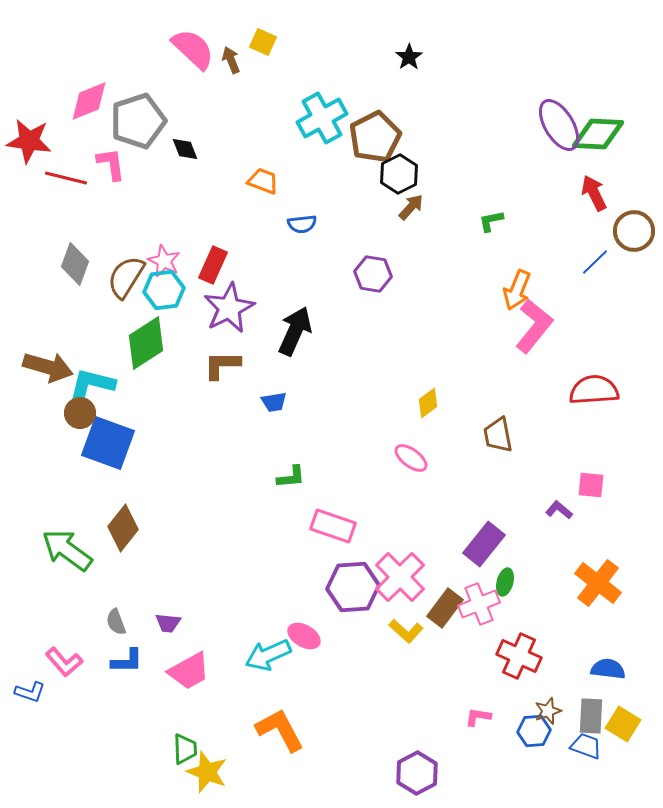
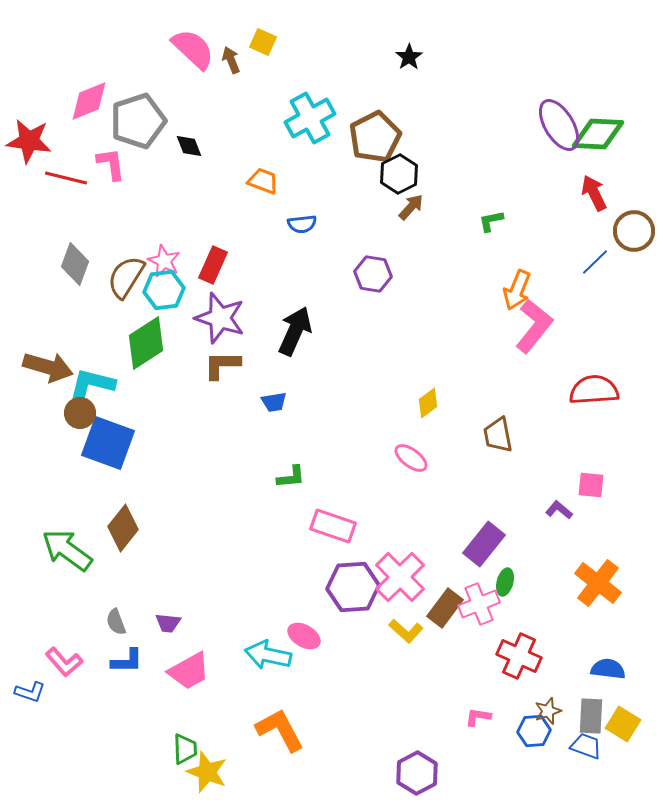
cyan cross at (322, 118): moved 12 px left
black diamond at (185, 149): moved 4 px right, 3 px up
purple star at (229, 308): moved 9 px left, 10 px down; rotated 27 degrees counterclockwise
cyan arrow at (268, 655): rotated 36 degrees clockwise
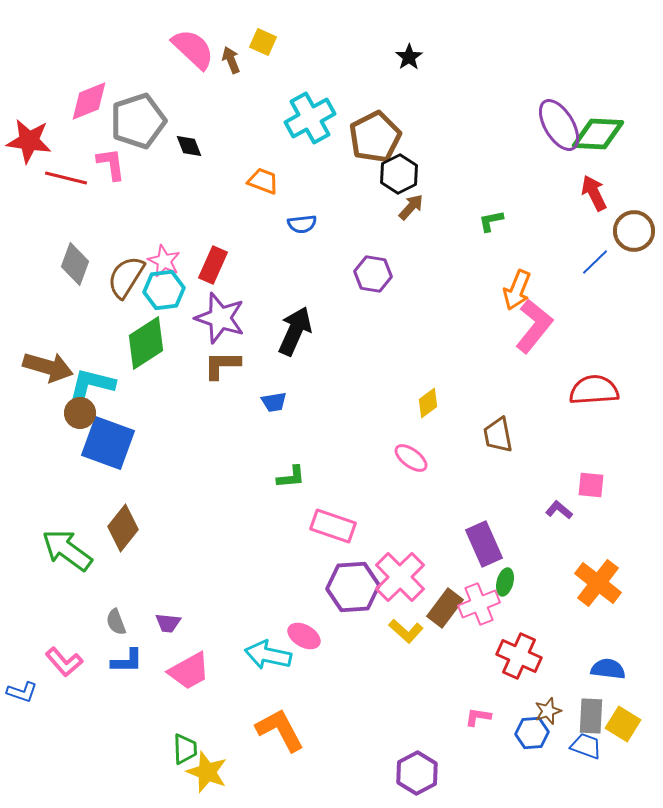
purple rectangle at (484, 544): rotated 63 degrees counterclockwise
blue L-shape at (30, 692): moved 8 px left
blue hexagon at (534, 731): moved 2 px left, 2 px down
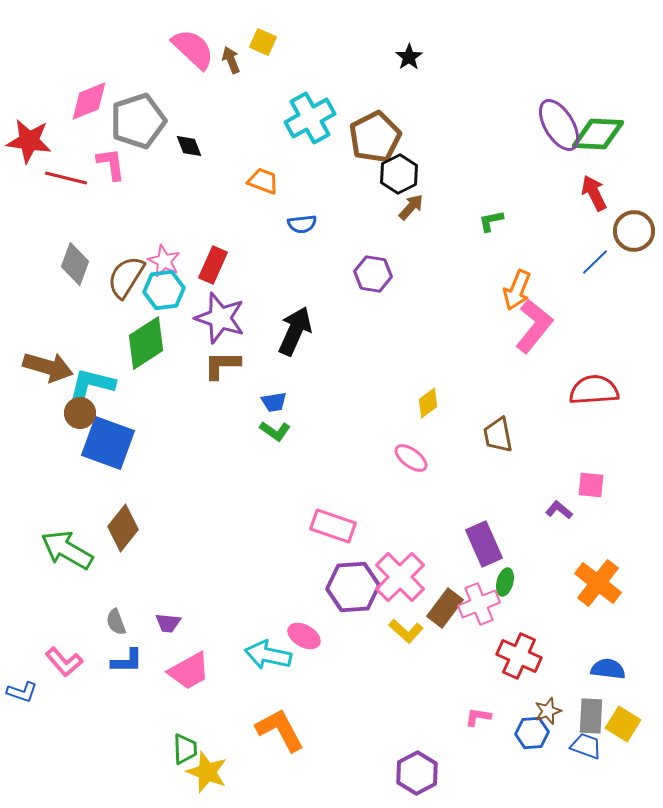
green L-shape at (291, 477): moved 16 px left, 46 px up; rotated 40 degrees clockwise
green arrow at (67, 550): rotated 6 degrees counterclockwise
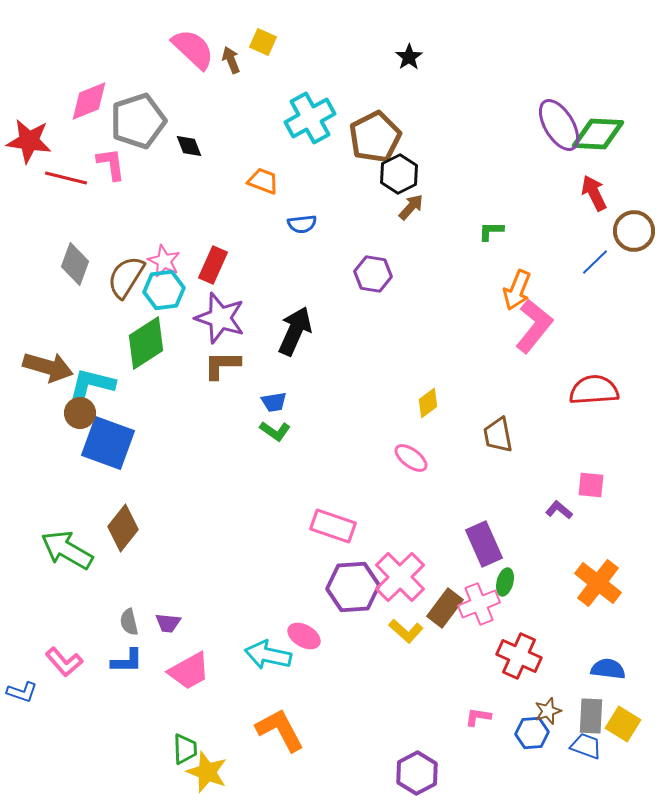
green L-shape at (491, 221): moved 10 px down; rotated 12 degrees clockwise
gray semicircle at (116, 622): moved 13 px right; rotated 8 degrees clockwise
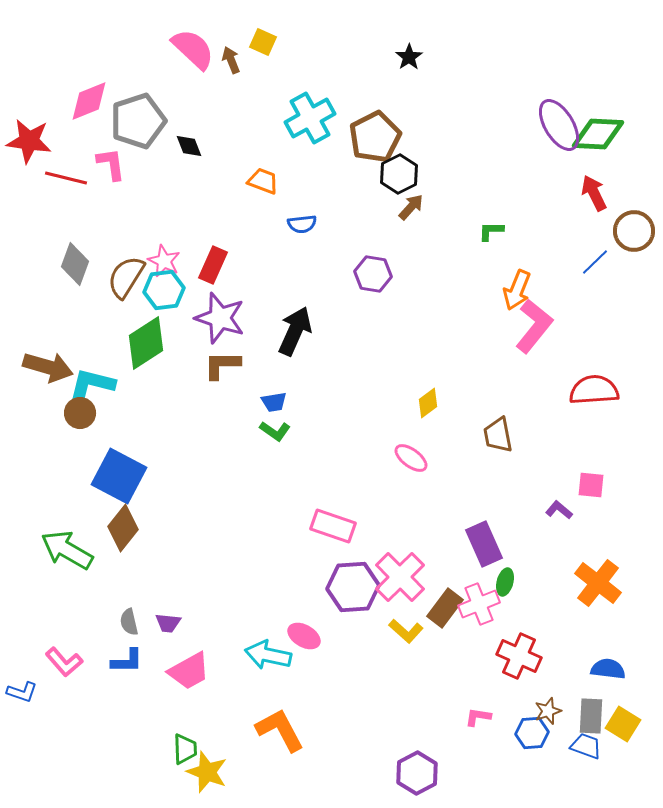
blue square at (108, 443): moved 11 px right, 33 px down; rotated 8 degrees clockwise
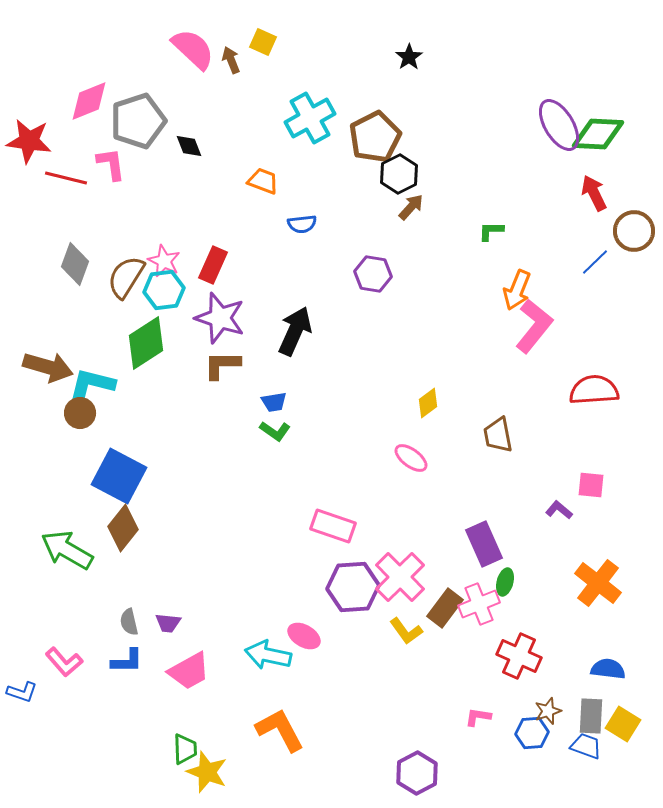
yellow L-shape at (406, 631): rotated 12 degrees clockwise
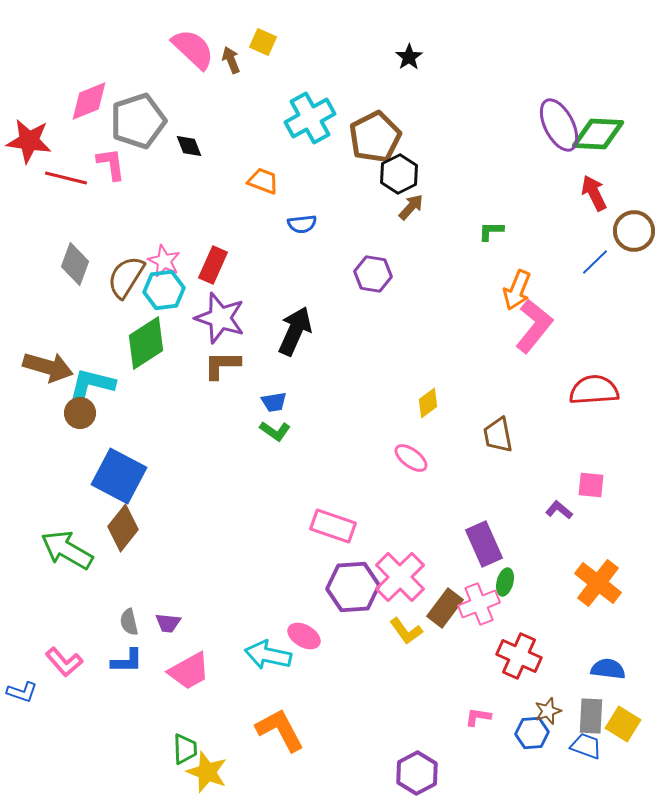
purple ellipse at (559, 125): rotated 4 degrees clockwise
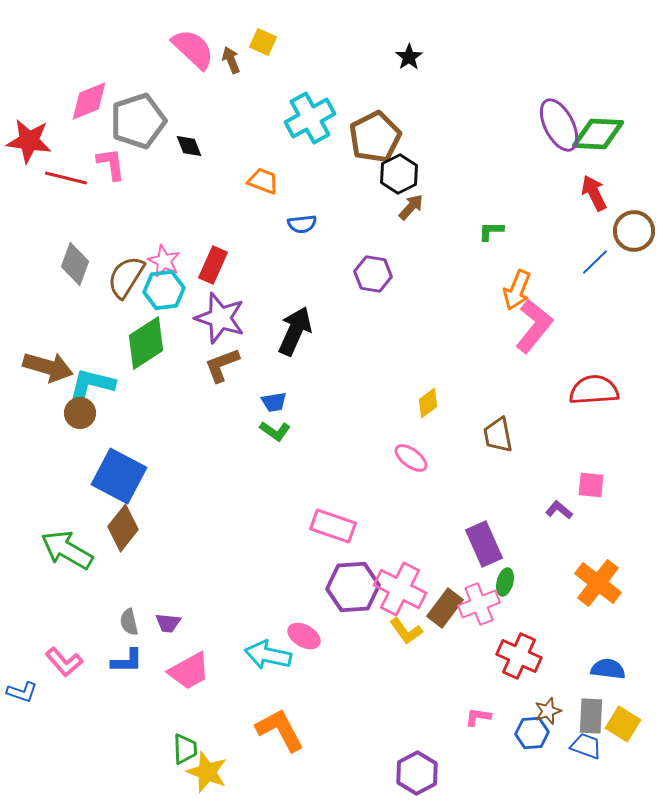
brown L-shape at (222, 365): rotated 21 degrees counterclockwise
pink cross at (400, 577): moved 12 px down; rotated 18 degrees counterclockwise
